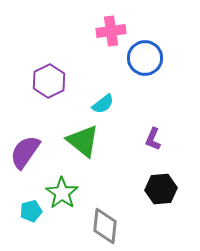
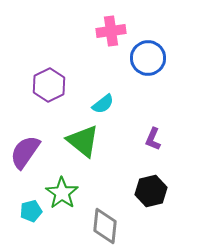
blue circle: moved 3 px right
purple hexagon: moved 4 px down
black hexagon: moved 10 px left, 2 px down; rotated 8 degrees counterclockwise
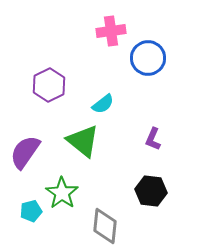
black hexagon: rotated 20 degrees clockwise
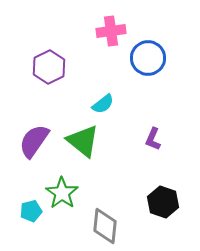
purple hexagon: moved 18 px up
purple semicircle: moved 9 px right, 11 px up
black hexagon: moved 12 px right, 11 px down; rotated 12 degrees clockwise
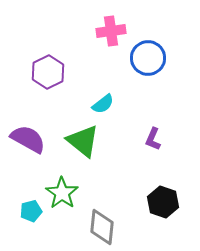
purple hexagon: moved 1 px left, 5 px down
purple semicircle: moved 6 px left, 2 px up; rotated 84 degrees clockwise
gray diamond: moved 3 px left, 1 px down
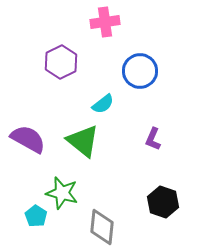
pink cross: moved 6 px left, 9 px up
blue circle: moved 8 px left, 13 px down
purple hexagon: moved 13 px right, 10 px up
green star: rotated 20 degrees counterclockwise
cyan pentagon: moved 5 px right, 5 px down; rotated 25 degrees counterclockwise
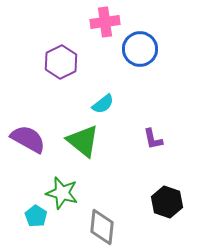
blue circle: moved 22 px up
purple L-shape: rotated 35 degrees counterclockwise
black hexagon: moved 4 px right
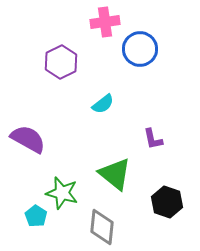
green triangle: moved 32 px right, 33 px down
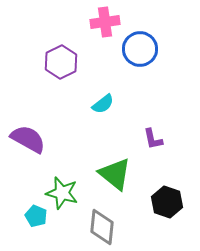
cyan pentagon: rotated 10 degrees counterclockwise
